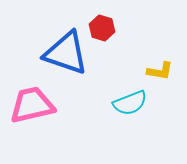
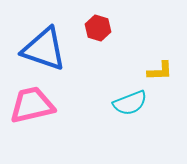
red hexagon: moved 4 px left
blue triangle: moved 22 px left, 4 px up
yellow L-shape: rotated 12 degrees counterclockwise
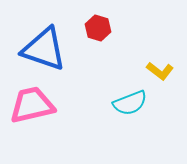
yellow L-shape: rotated 40 degrees clockwise
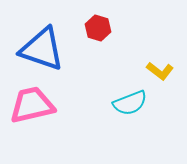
blue triangle: moved 2 px left
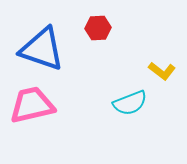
red hexagon: rotated 20 degrees counterclockwise
yellow L-shape: moved 2 px right
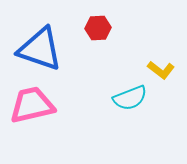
blue triangle: moved 2 px left
yellow L-shape: moved 1 px left, 1 px up
cyan semicircle: moved 5 px up
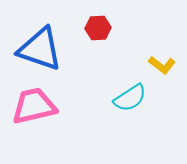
yellow L-shape: moved 1 px right, 5 px up
cyan semicircle: rotated 12 degrees counterclockwise
pink trapezoid: moved 2 px right, 1 px down
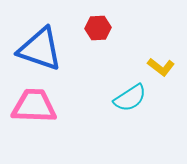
yellow L-shape: moved 1 px left, 2 px down
pink trapezoid: rotated 15 degrees clockwise
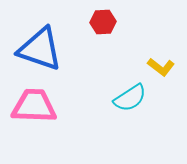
red hexagon: moved 5 px right, 6 px up
